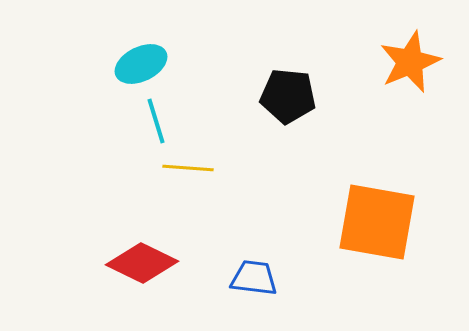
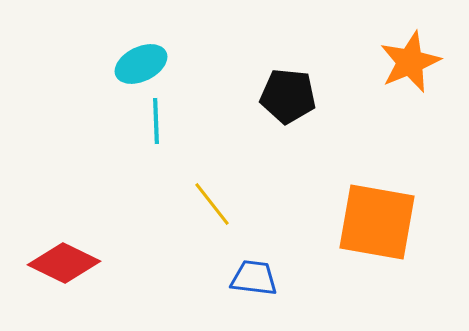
cyan line: rotated 15 degrees clockwise
yellow line: moved 24 px right, 36 px down; rotated 48 degrees clockwise
red diamond: moved 78 px left
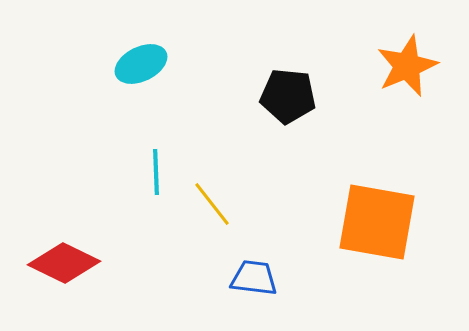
orange star: moved 3 px left, 4 px down
cyan line: moved 51 px down
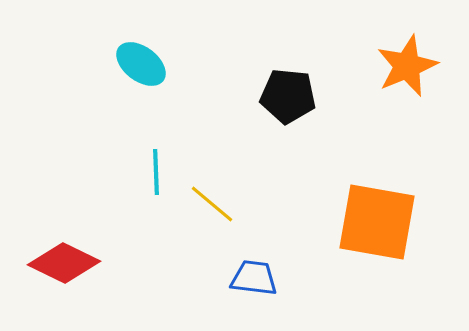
cyan ellipse: rotated 63 degrees clockwise
yellow line: rotated 12 degrees counterclockwise
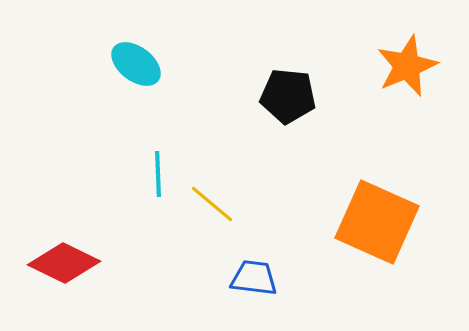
cyan ellipse: moved 5 px left
cyan line: moved 2 px right, 2 px down
orange square: rotated 14 degrees clockwise
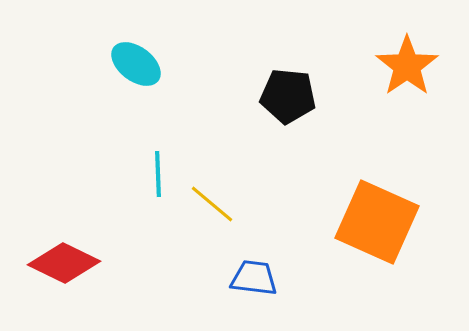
orange star: rotated 12 degrees counterclockwise
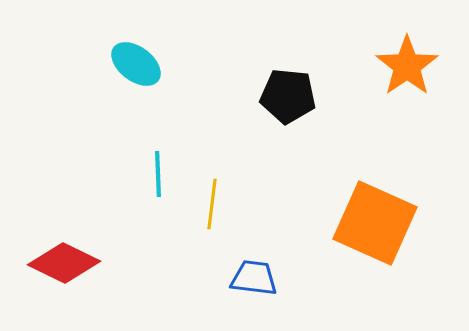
yellow line: rotated 57 degrees clockwise
orange square: moved 2 px left, 1 px down
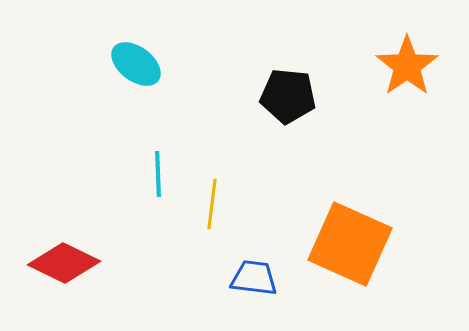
orange square: moved 25 px left, 21 px down
